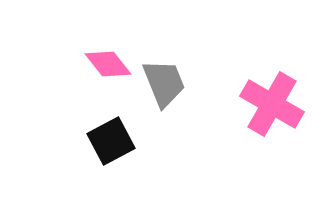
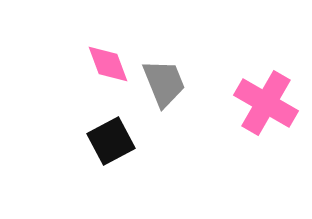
pink diamond: rotated 18 degrees clockwise
pink cross: moved 6 px left, 1 px up
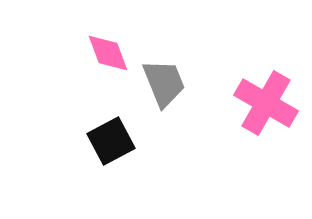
pink diamond: moved 11 px up
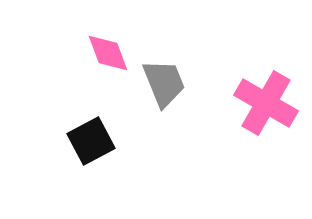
black square: moved 20 px left
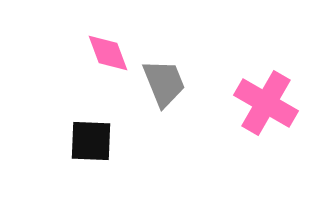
black square: rotated 30 degrees clockwise
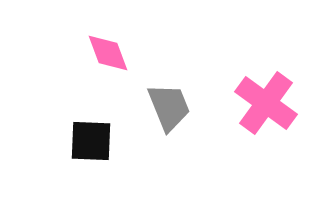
gray trapezoid: moved 5 px right, 24 px down
pink cross: rotated 6 degrees clockwise
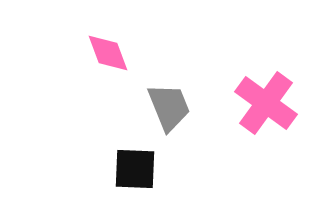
black square: moved 44 px right, 28 px down
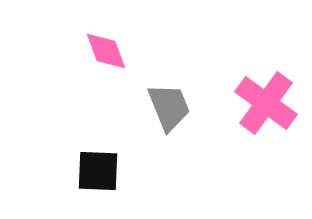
pink diamond: moved 2 px left, 2 px up
black square: moved 37 px left, 2 px down
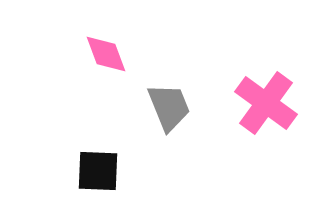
pink diamond: moved 3 px down
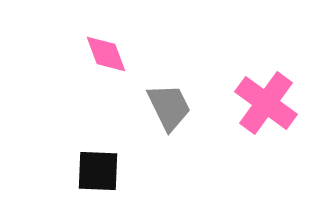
gray trapezoid: rotated 4 degrees counterclockwise
